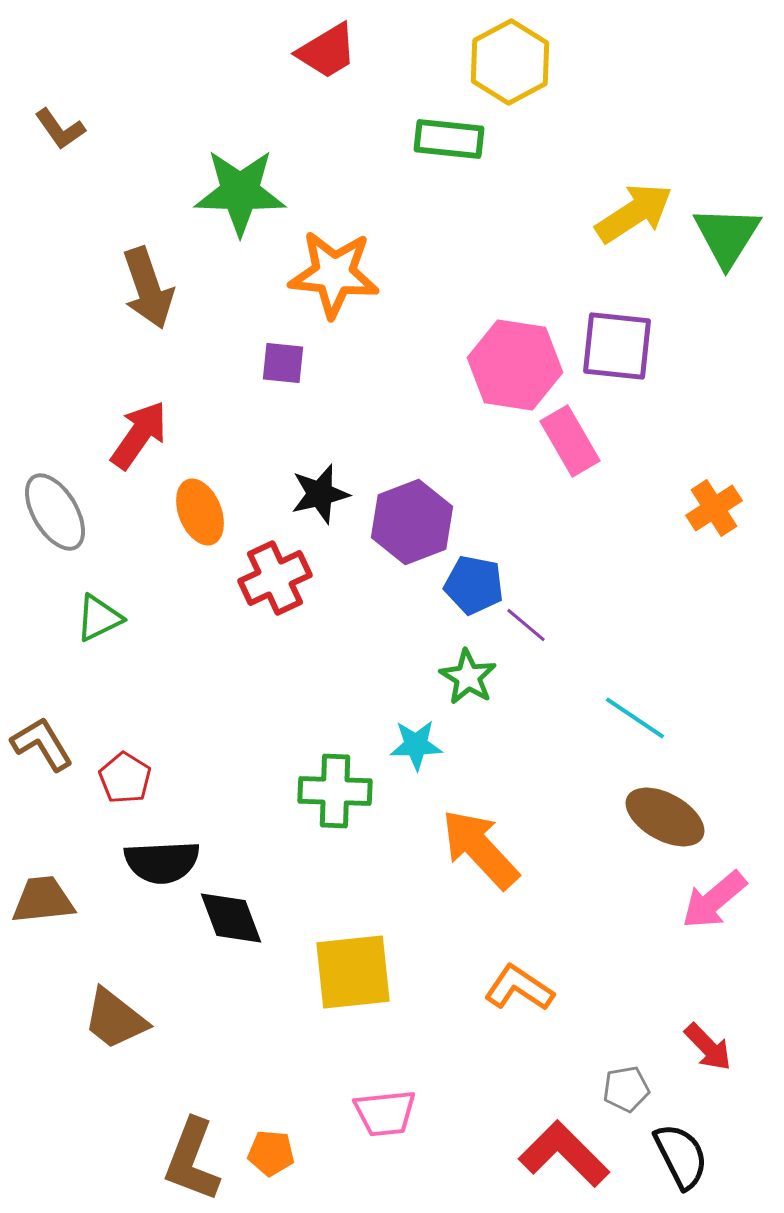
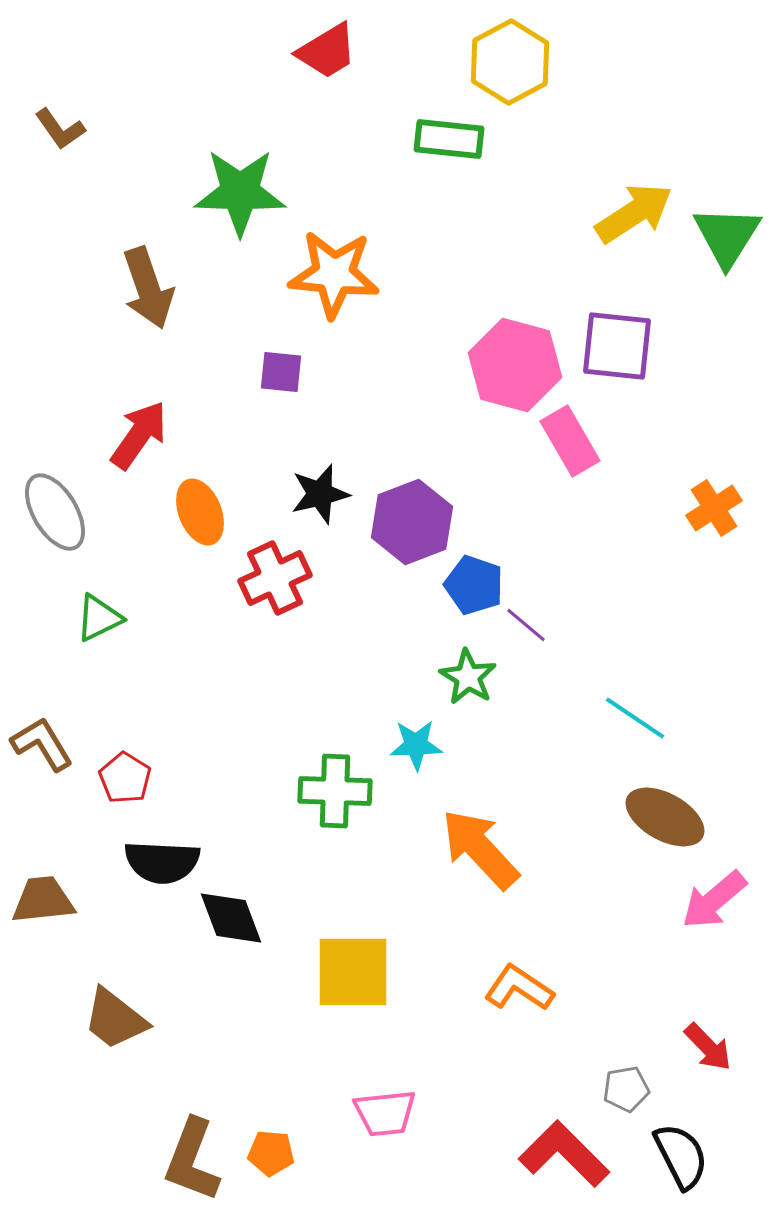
purple square at (283, 363): moved 2 px left, 9 px down
pink hexagon at (515, 365): rotated 6 degrees clockwise
blue pentagon at (474, 585): rotated 8 degrees clockwise
black semicircle at (162, 862): rotated 6 degrees clockwise
yellow square at (353, 972): rotated 6 degrees clockwise
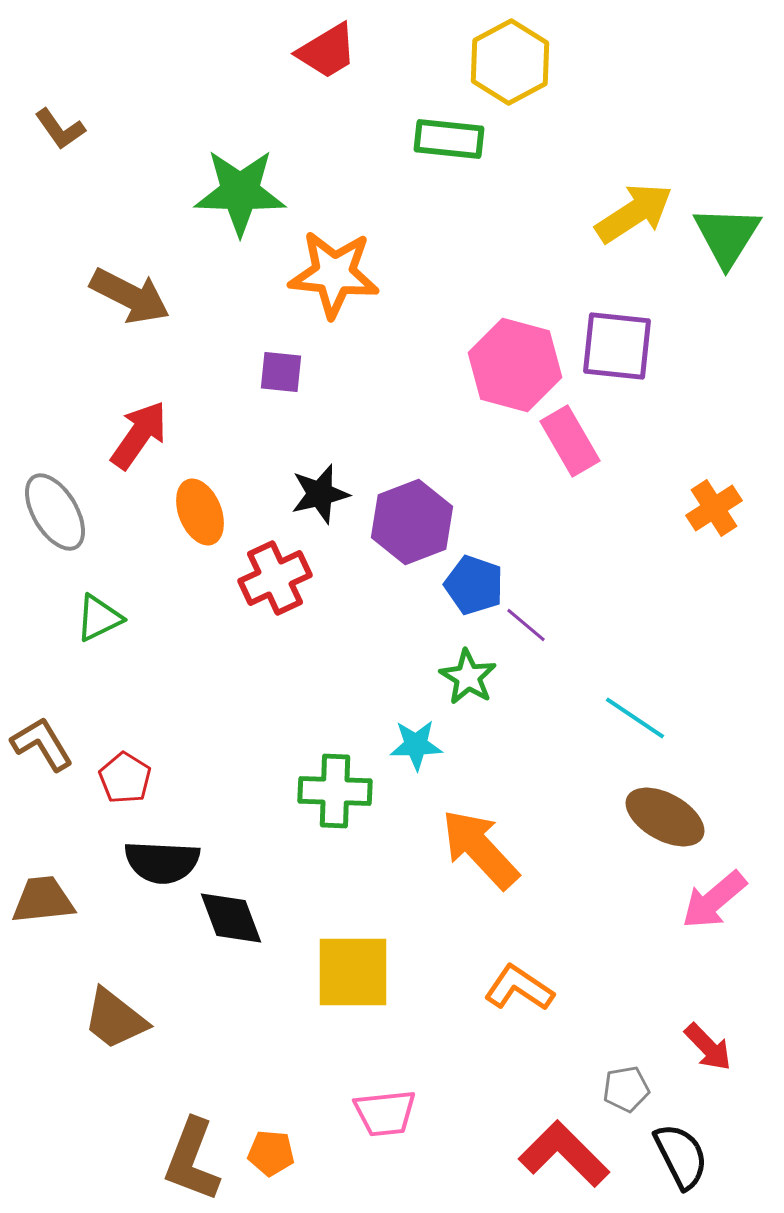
brown arrow at (148, 288): moved 18 px left, 8 px down; rotated 44 degrees counterclockwise
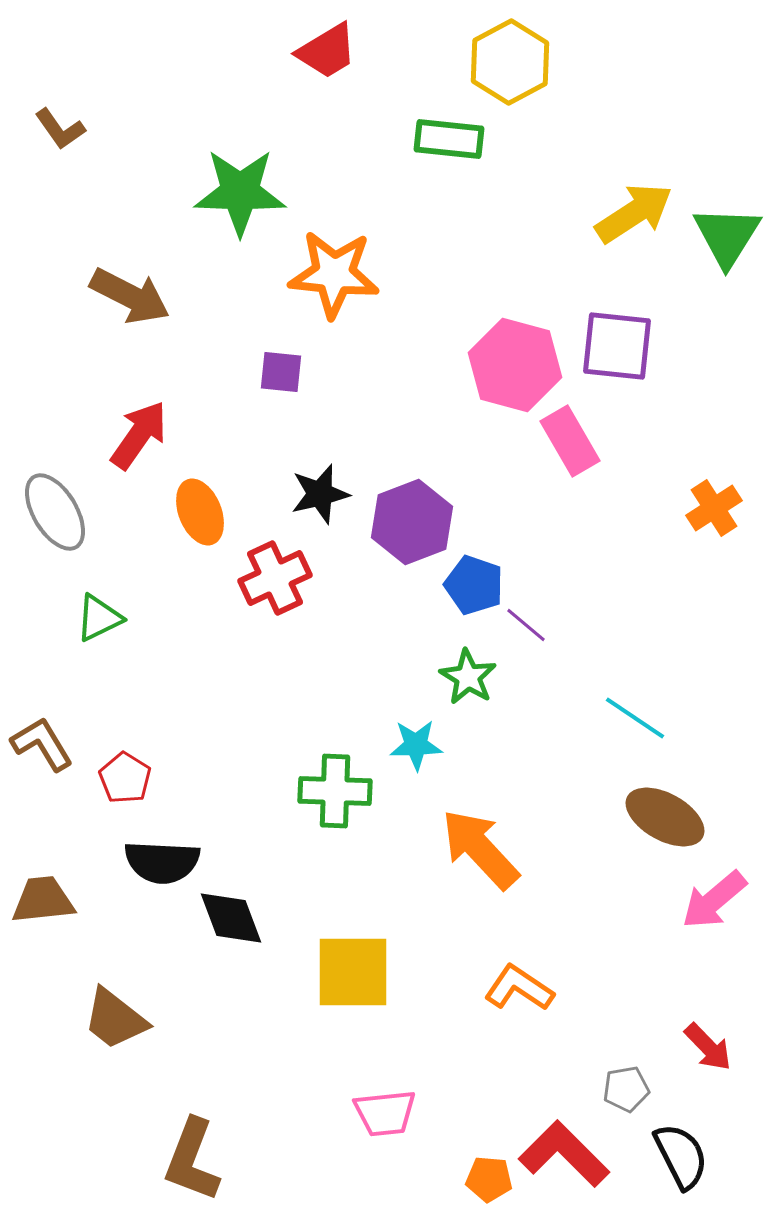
orange pentagon at (271, 1153): moved 218 px right, 26 px down
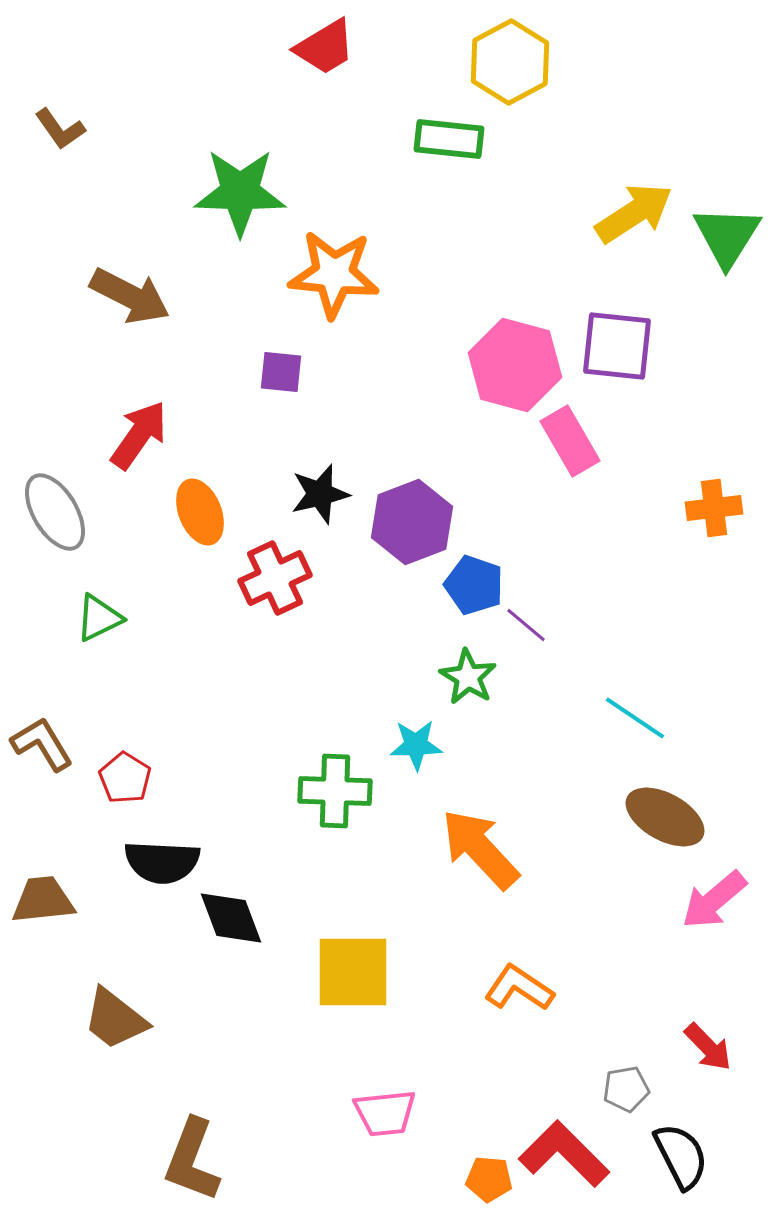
red trapezoid at (327, 51): moved 2 px left, 4 px up
orange cross at (714, 508): rotated 26 degrees clockwise
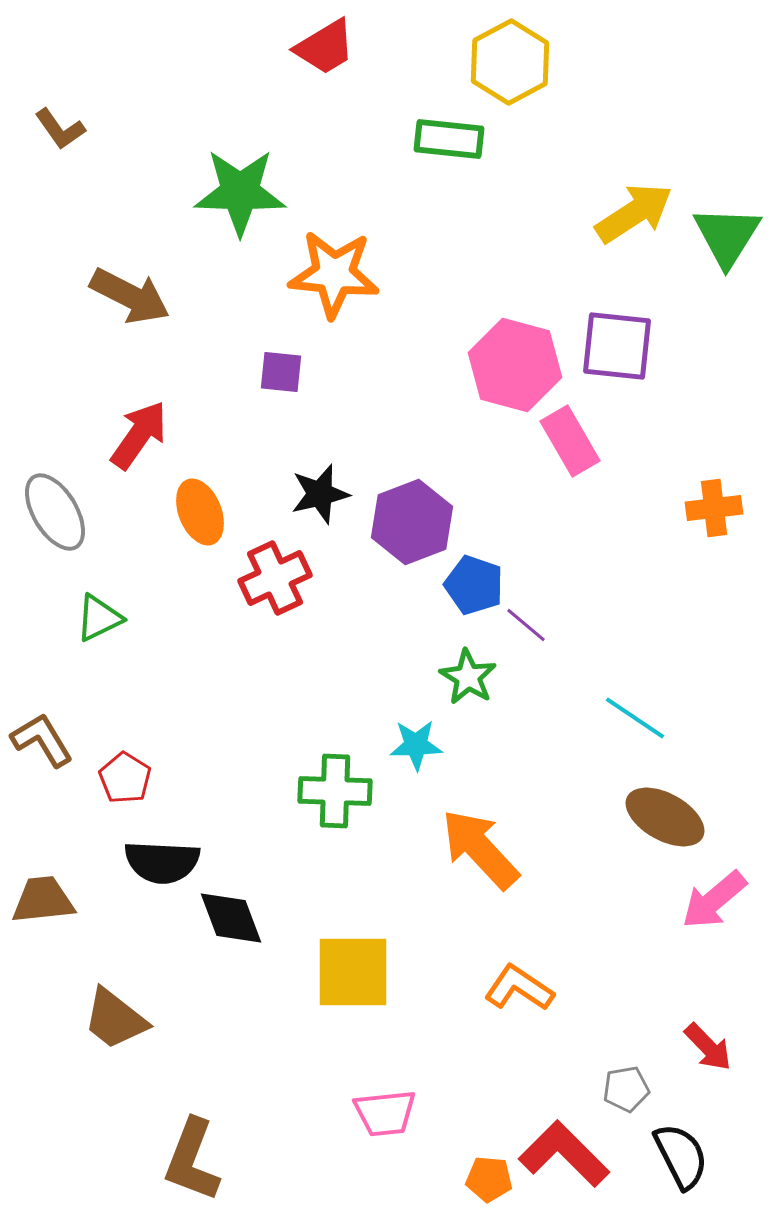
brown L-shape at (42, 744): moved 4 px up
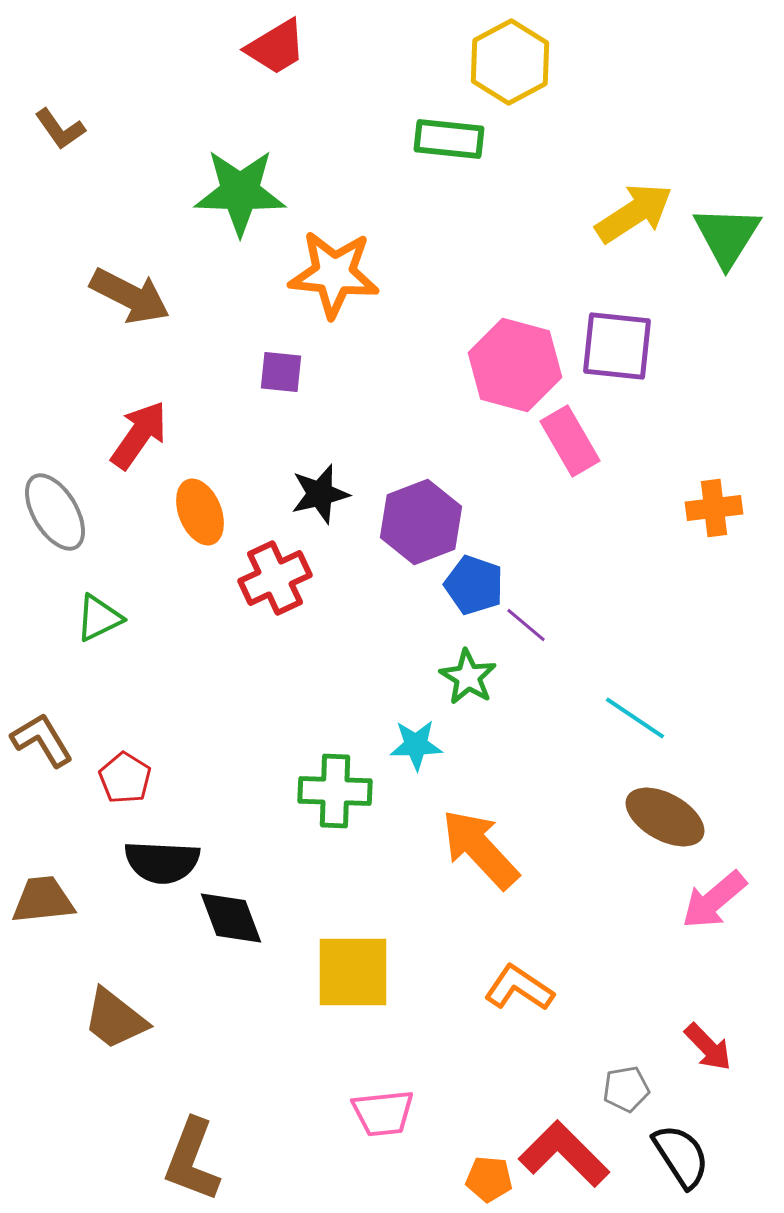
red trapezoid at (325, 47): moved 49 px left
purple hexagon at (412, 522): moved 9 px right
pink trapezoid at (385, 1113): moved 2 px left
black semicircle at (681, 1156): rotated 6 degrees counterclockwise
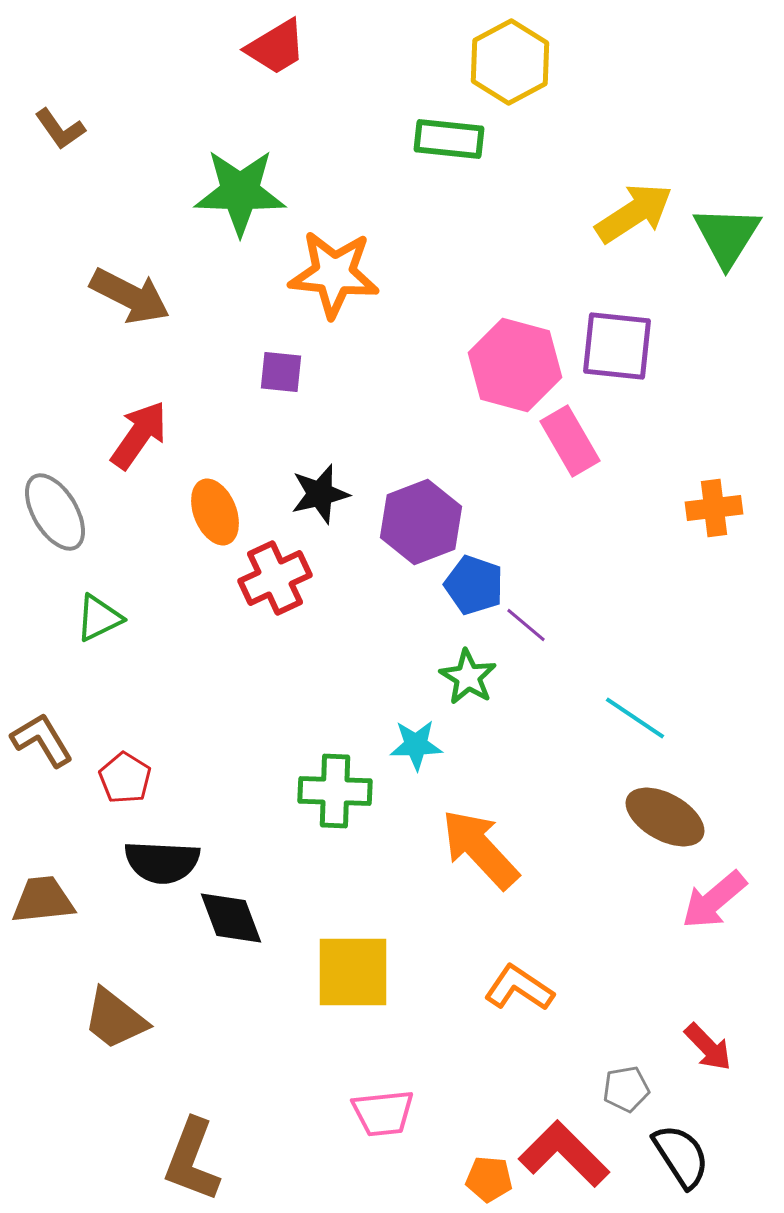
orange ellipse at (200, 512): moved 15 px right
